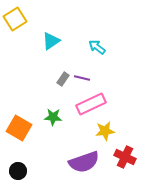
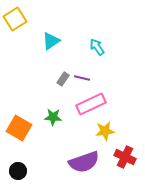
cyan arrow: rotated 18 degrees clockwise
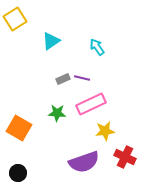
gray rectangle: rotated 32 degrees clockwise
green star: moved 4 px right, 4 px up
black circle: moved 2 px down
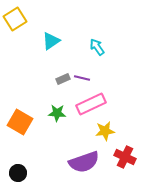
orange square: moved 1 px right, 6 px up
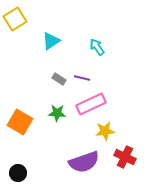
gray rectangle: moved 4 px left; rotated 56 degrees clockwise
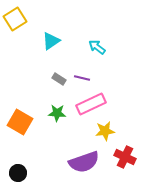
cyan arrow: rotated 18 degrees counterclockwise
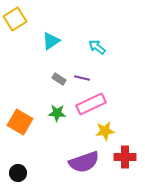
red cross: rotated 25 degrees counterclockwise
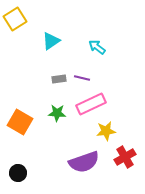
gray rectangle: rotated 40 degrees counterclockwise
yellow star: moved 1 px right
red cross: rotated 30 degrees counterclockwise
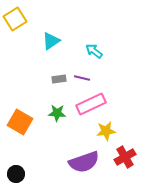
cyan arrow: moved 3 px left, 4 px down
black circle: moved 2 px left, 1 px down
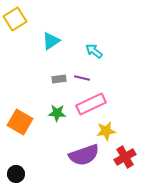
purple semicircle: moved 7 px up
